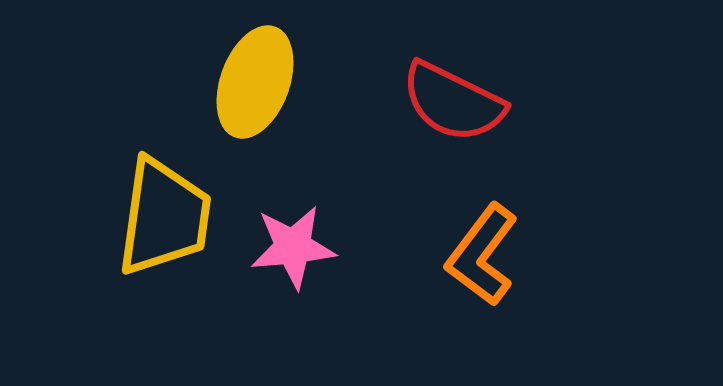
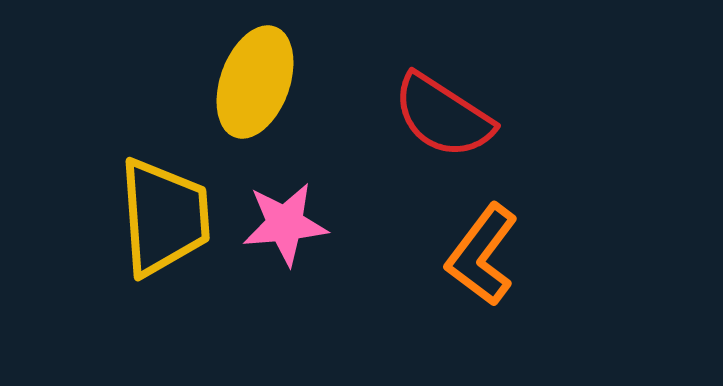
red semicircle: moved 10 px left, 14 px down; rotated 7 degrees clockwise
yellow trapezoid: rotated 12 degrees counterclockwise
pink star: moved 8 px left, 23 px up
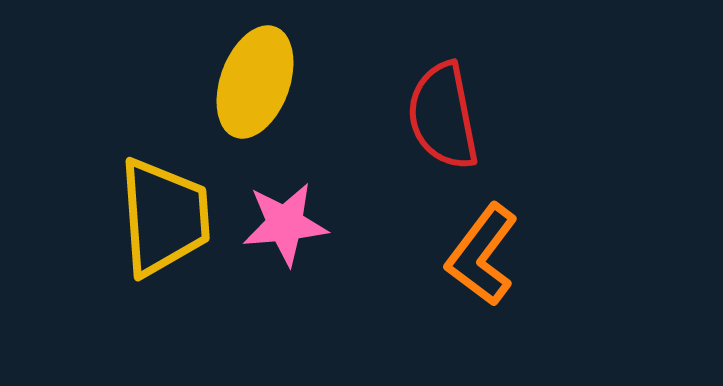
red semicircle: rotated 46 degrees clockwise
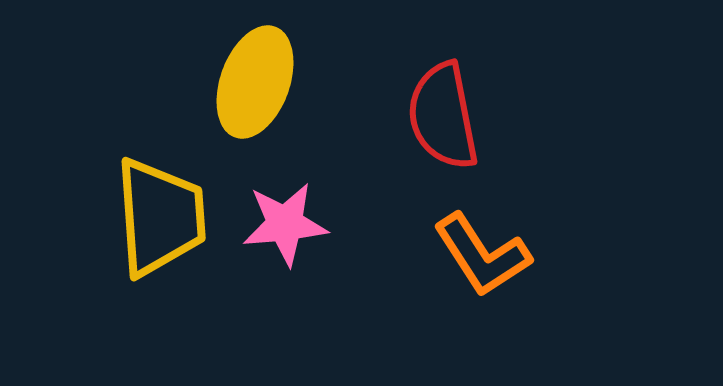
yellow trapezoid: moved 4 px left
orange L-shape: rotated 70 degrees counterclockwise
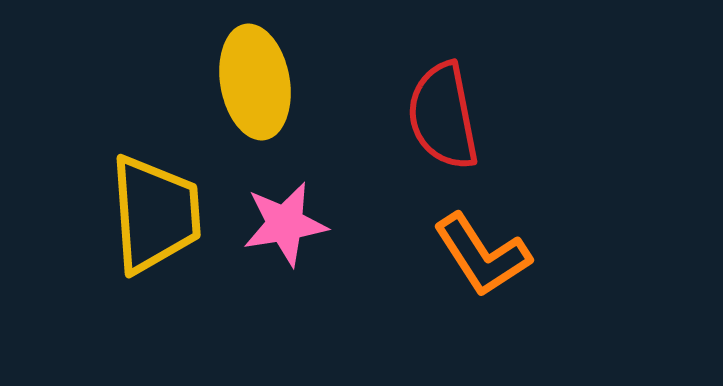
yellow ellipse: rotated 30 degrees counterclockwise
yellow trapezoid: moved 5 px left, 3 px up
pink star: rotated 4 degrees counterclockwise
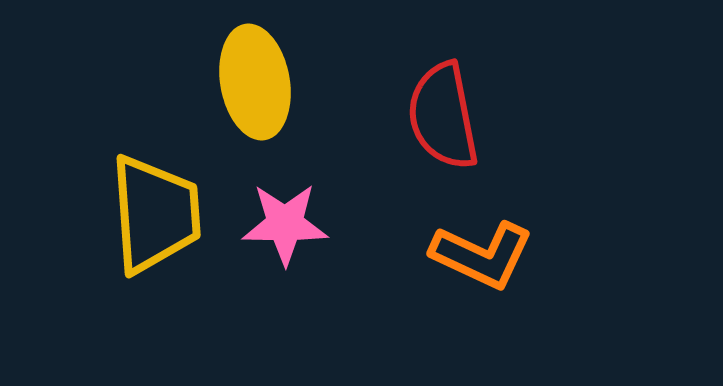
pink star: rotated 10 degrees clockwise
orange L-shape: rotated 32 degrees counterclockwise
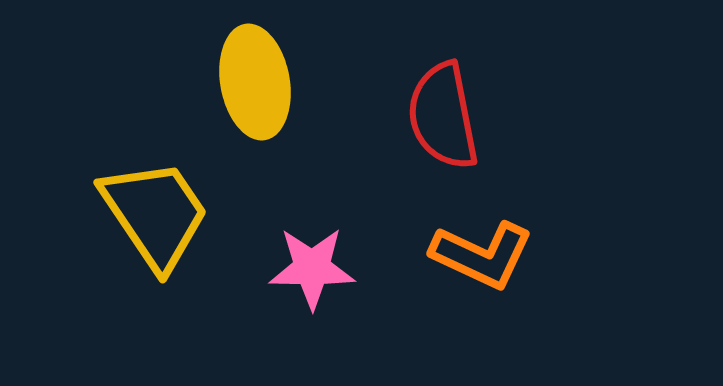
yellow trapezoid: rotated 30 degrees counterclockwise
pink star: moved 27 px right, 44 px down
